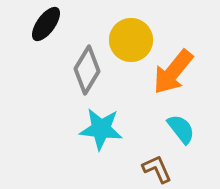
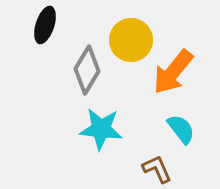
black ellipse: moved 1 px left, 1 px down; rotated 18 degrees counterclockwise
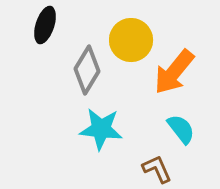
orange arrow: moved 1 px right
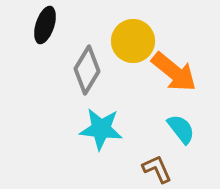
yellow circle: moved 2 px right, 1 px down
orange arrow: rotated 90 degrees counterclockwise
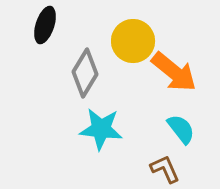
gray diamond: moved 2 px left, 3 px down
brown L-shape: moved 8 px right
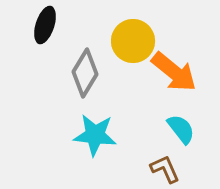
cyan star: moved 6 px left, 6 px down
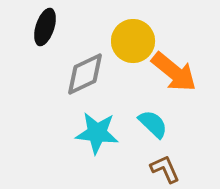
black ellipse: moved 2 px down
gray diamond: moved 1 px down; rotated 33 degrees clockwise
cyan semicircle: moved 28 px left, 5 px up; rotated 8 degrees counterclockwise
cyan star: moved 2 px right, 2 px up
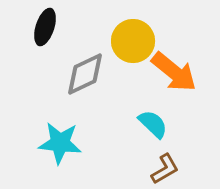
cyan star: moved 37 px left, 10 px down
brown L-shape: rotated 84 degrees clockwise
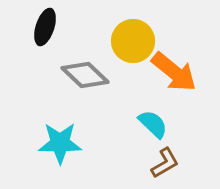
gray diamond: moved 1 px down; rotated 69 degrees clockwise
cyan star: rotated 6 degrees counterclockwise
brown L-shape: moved 6 px up
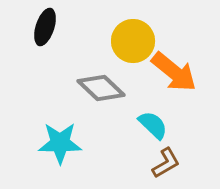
gray diamond: moved 16 px right, 13 px down
cyan semicircle: moved 1 px down
brown L-shape: moved 1 px right
